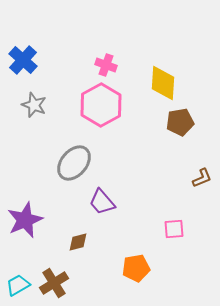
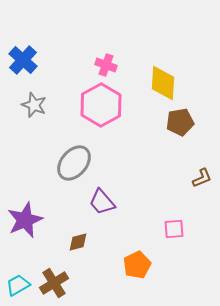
orange pentagon: moved 1 px right, 3 px up; rotated 16 degrees counterclockwise
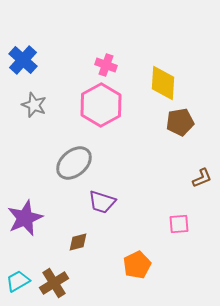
gray ellipse: rotated 9 degrees clockwise
purple trapezoid: rotated 32 degrees counterclockwise
purple star: moved 2 px up
pink square: moved 5 px right, 5 px up
cyan trapezoid: moved 4 px up
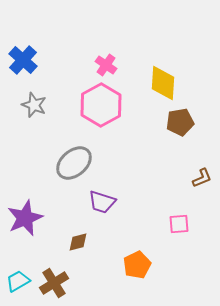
pink cross: rotated 15 degrees clockwise
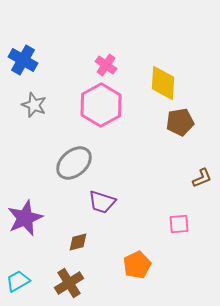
blue cross: rotated 12 degrees counterclockwise
brown cross: moved 15 px right
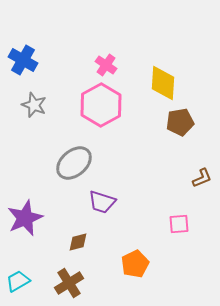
orange pentagon: moved 2 px left, 1 px up
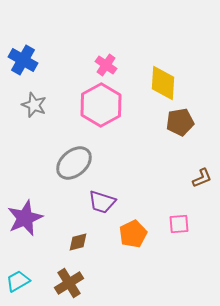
orange pentagon: moved 2 px left, 30 px up
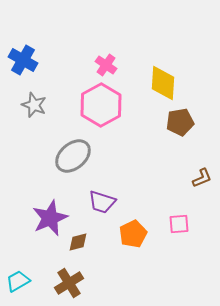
gray ellipse: moved 1 px left, 7 px up
purple star: moved 25 px right
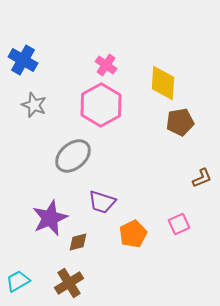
pink square: rotated 20 degrees counterclockwise
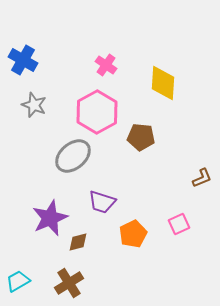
pink hexagon: moved 4 px left, 7 px down
brown pentagon: moved 39 px left, 15 px down; rotated 16 degrees clockwise
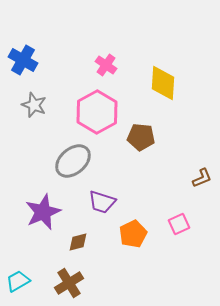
gray ellipse: moved 5 px down
purple star: moved 7 px left, 6 px up
